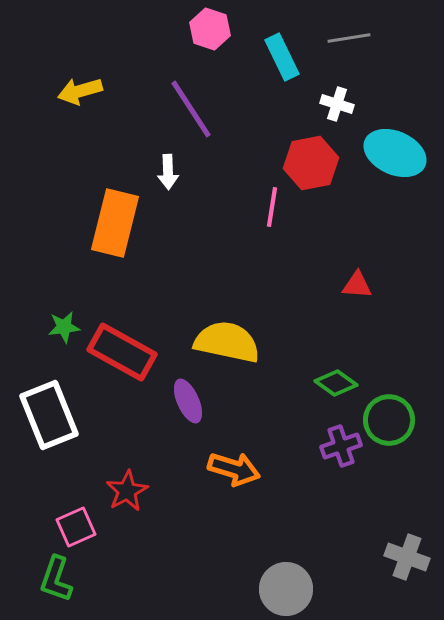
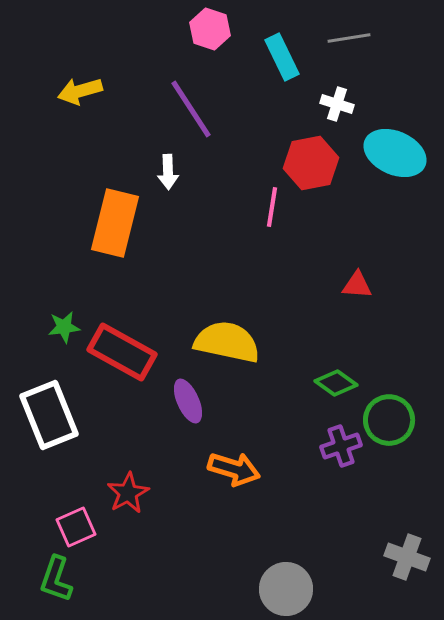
red star: moved 1 px right, 2 px down
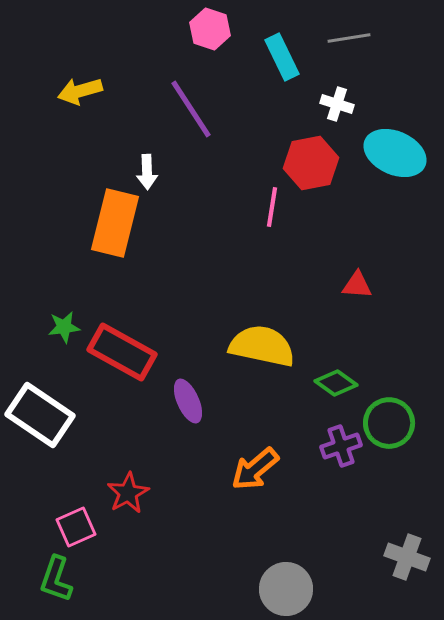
white arrow: moved 21 px left
yellow semicircle: moved 35 px right, 4 px down
white rectangle: moved 9 px left; rotated 34 degrees counterclockwise
green circle: moved 3 px down
orange arrow: moved 21 px right; rotated 123 degrees clockwise
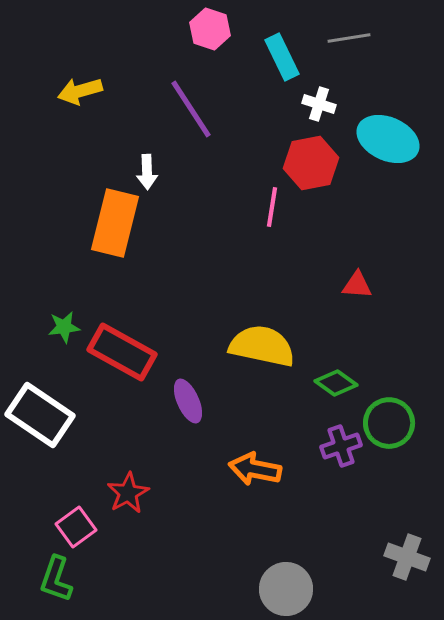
white cross: moved 18 px left
cyan ellipse: moved 7 px left, 14 px up
orange arrow: rotated 51 degrees clockwise
pink square: rotated 12 degrees counterclockwise
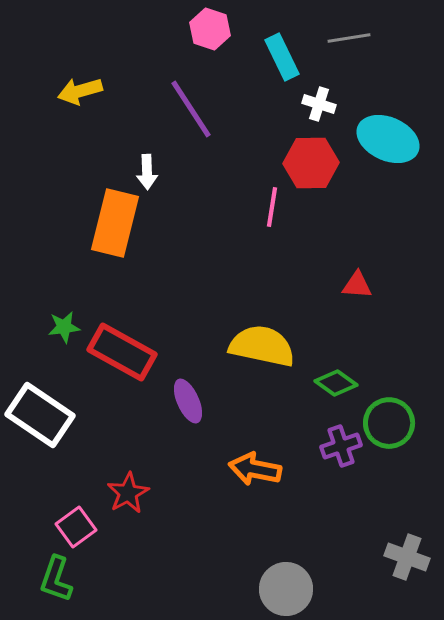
red hexagon: rotated 10 degrees clockwise
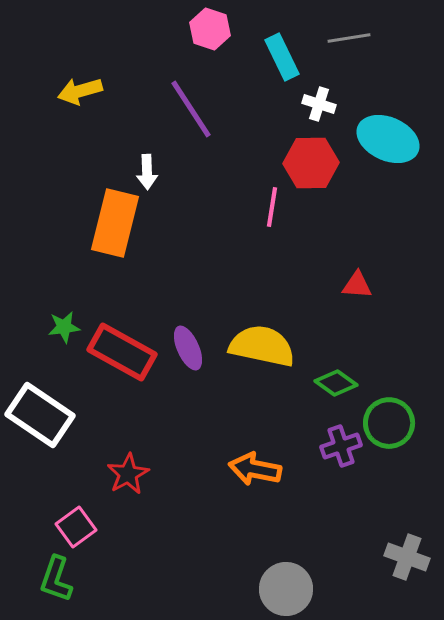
purple ellipse: moved 53 px up
red star: moved 19 px up
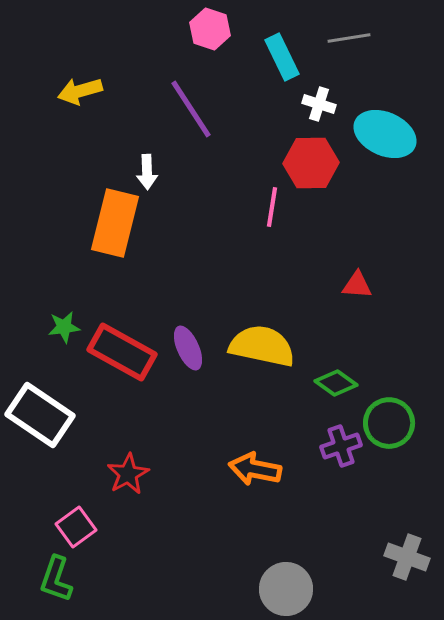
cyan ellipse: moved 3 px left, 5 px up
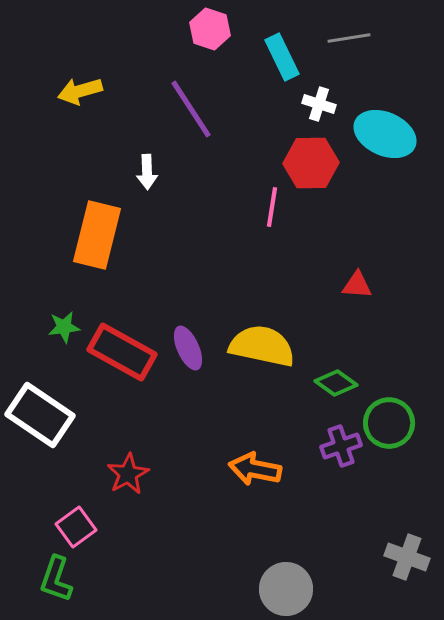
orange rectangle: moved 18 px left, 12 px down
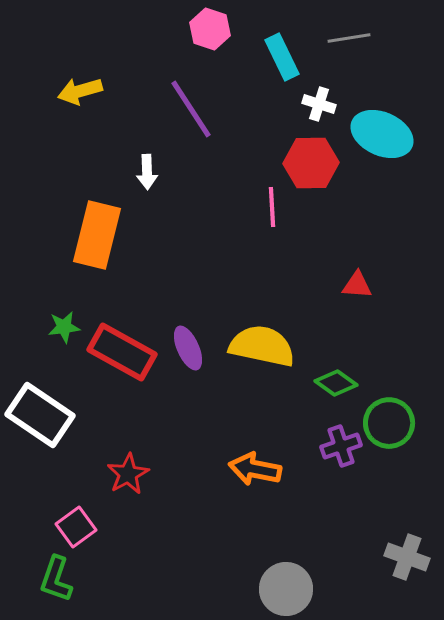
cyan ellipse: moved 3 px left
pink line: rotated 12 degrees counterclockwise
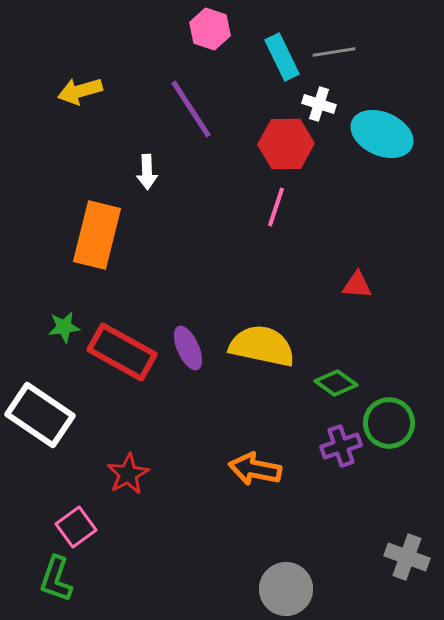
gray line: moved 15 px left, 14 px down
red hexagon: moved 25 px left, 19 px up
pink line: moved 4 px right; rotated 21 degrees clockwise
